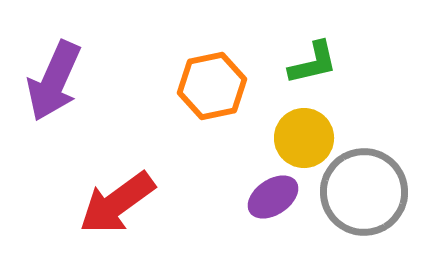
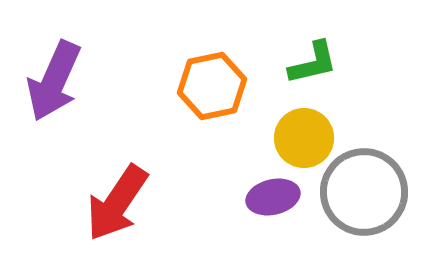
purple ellipse: rotated 21 degrees clockwise
red arrow: rotated 20 degrees counterclockwise
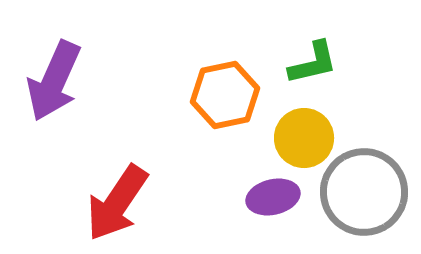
orange hexagon: moved 13 px right, 9 px down
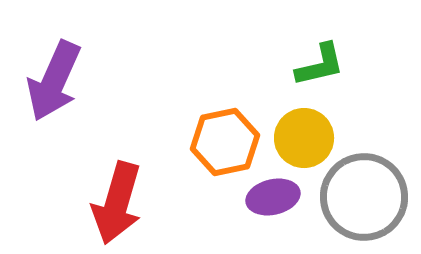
green L-shape: moved 7 px right, 2 px down
orange hexagon: moved 47 px down
gray circle: moved 5 px down
red arrow: rotated 18 degrees counterclockwise
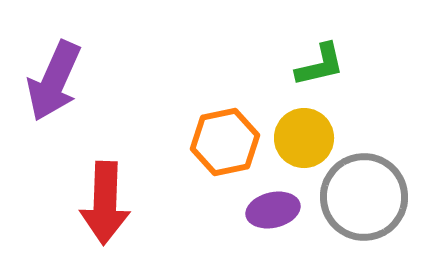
purple ellipse: moved 13 px down
red arrow: moved 12 px left; rotated 14 degrees counterclockwise
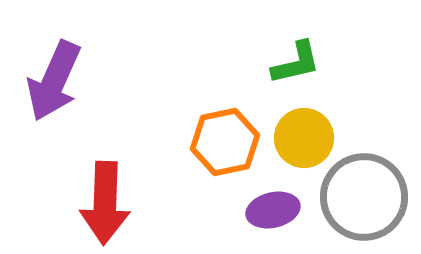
green L-shape: moved 24 px left, 2 px up
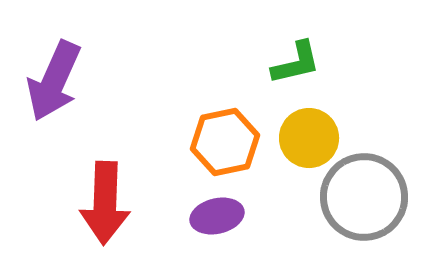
yellow circle: moved 5 px right
purple ellipse: moved 56 px left, 6 px down
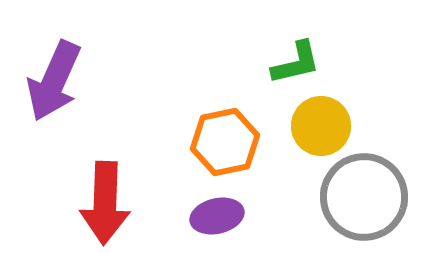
yellow circle: moved 12 px right, 12 px up
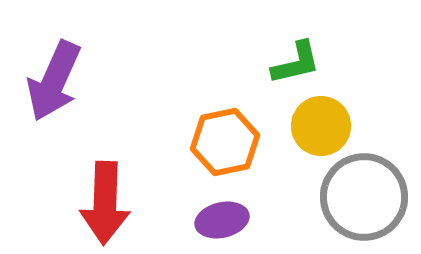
purple ellipse: moved 5 px right, 4 px down
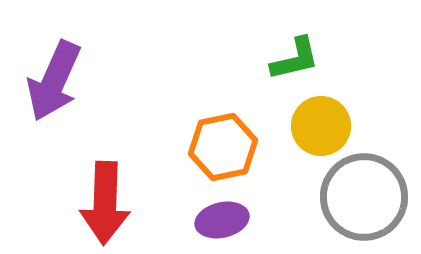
green L-shape: moved 1 px left, 4 px up
orange hexagon: moved 2 px left, 5 px down
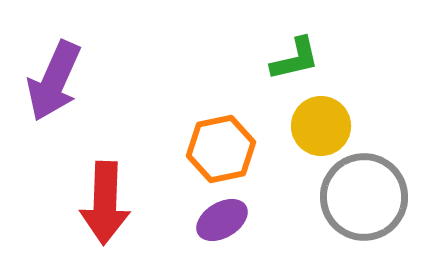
orange hexagon: moved 2 px left, 2 px down
purple ellipse: rotated 18 degrees counterclockwise
